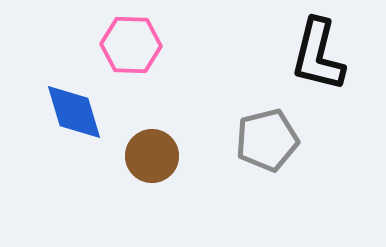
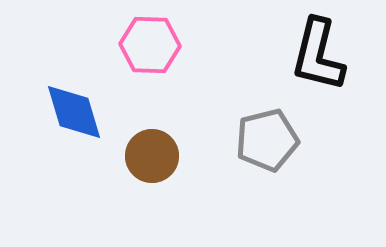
pink hexagon: moved 19 px right
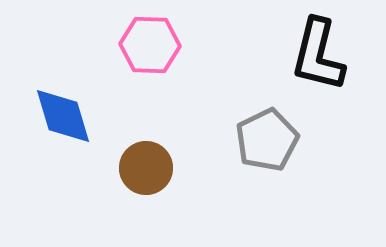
blue diamond: moved 11 px left, 4 px down
gray pentagon: rotated 12 degrees counterclockwise
brown circle: moved 6 px left, 12 px down
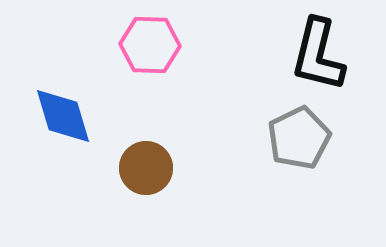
gray pentagon: moved 32 px right, 2 px up
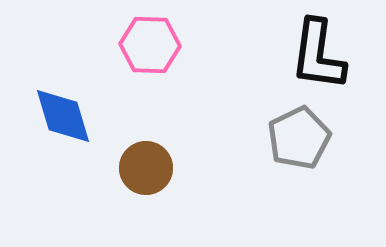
black L-shape: rotated 6 degrees counterclockwise
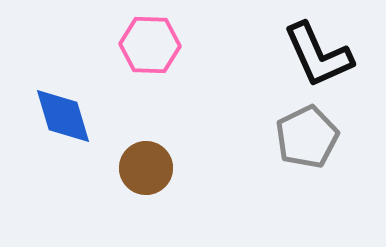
black L-shape: rotated 32 degrees counterclockwise
gray pentagon: moved 8 px right, 1 px up
